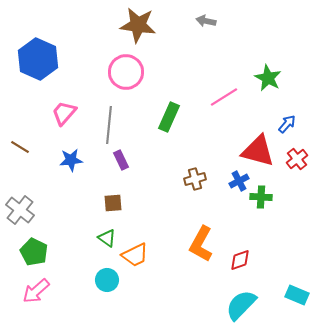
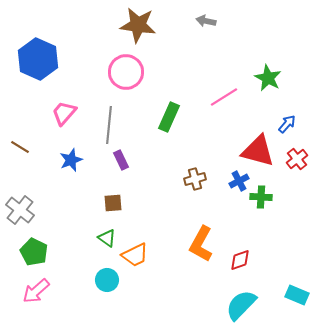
blue star: rotated 15 degrees counterclockwise
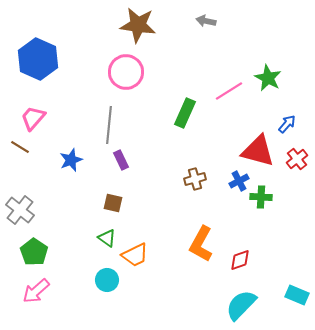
pink line: moved 5 px right, 6 px up
pink trapezoid: moved 31 px left, 5 px down
green rectangle: moved 16 px right, 4 px up
brown square: rotated 18 degrees clockwise
green pentagon: rotated 8 degrees clockwise
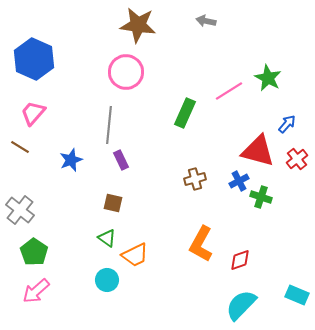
blue hexagon: moved 4 px left
pink trapezoid: moved 5 px up
green cross: rotated 15 degrees clockwise
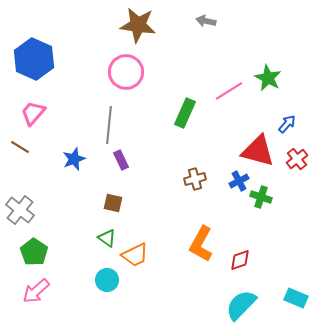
blue star: moved 3 px right, 1 px up
cyan rectangle: moved 1 px left, 3 px down
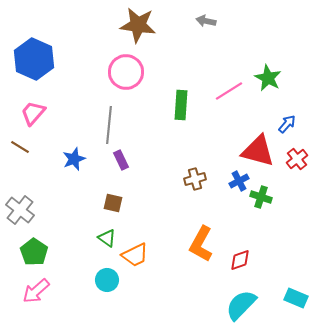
green rectangle: moved 4 px left, 8 px up; rotated 20 degrees counterclockwise
